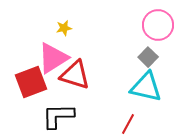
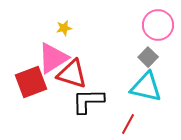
red triangle: moved 3 px left, 1 px up
black L-shape: moved 30 px right, 15 px up
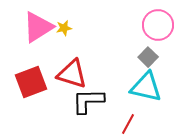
pink triangle: moved 15 px left, 31 px up
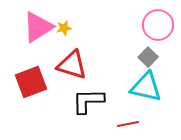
red triangle: moved 9 px up
red line: rotated 50 degrees clockwise
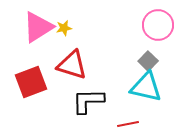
gray square: moved 4 px down
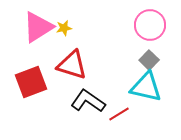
pink circle: moved 8 px left
gray square: moved 1 px right, 1 px up
black L-shape: rotated 36 degrees clockwise
red line: moved 9 px left, 10 px up; rotated 20 degrees counterclockwise
